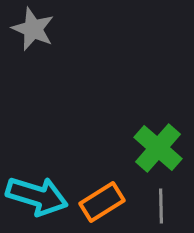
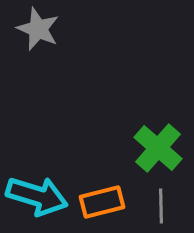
gray star: moved 5 px right
orange rectangle: rotated 18 degrees clockwise
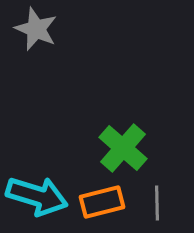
gray star: moved 2 px left
green cross: moved 35 px left
gray line: moved 4 px left, 3 px up
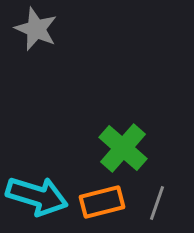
gray line: rotated 20 degrees clockwise
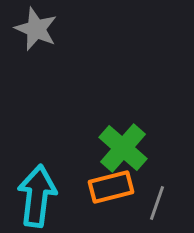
cyan arrow: rotated 100 degrees counterclockwise
orange rectangle: moved 9 px right, 15 px up
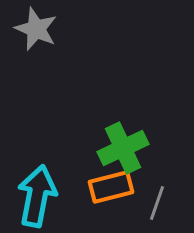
green cross: rotated 24 degrees clockwise
cyan arrow: rotated 4 degrees clockwise
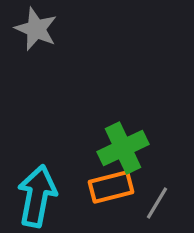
gray line: rotated 12 degrees clockwise
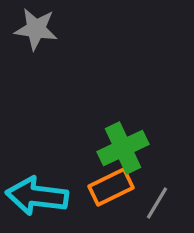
gray star: rotated 15 degrees counterclockwise
orange rectangle: rotated 12 degrees counterclockwise
cyan arrow: rotated 94 degrees counterclockwise
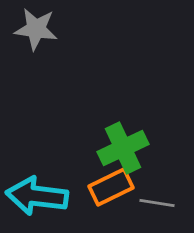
gray line: rotated 68 degrees clockwise
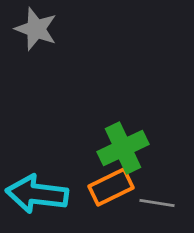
gray star: rotated 12 degrees clockwise
cyan arrow: moved 2 px up
